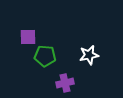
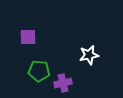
green pentagon: moved 6 px left, 15 px down
purple cross: moved 2 px left
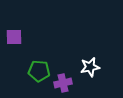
purple square: moved 14 px left
white star: moved 1 px right, 12 px down
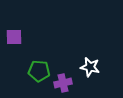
white star: rotated 24 degrees clockwise
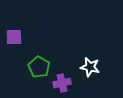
green pentagon: moved 4 px up; rotated 25 degrees clockwise
purple cross: moved 1 px left
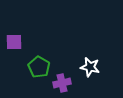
purple square: moved 5 px down
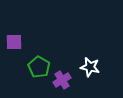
purple cross: moved 3 px up; rotated 18 degrees counterclockwise
